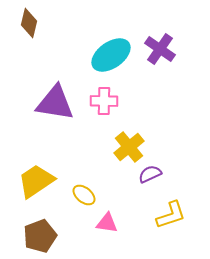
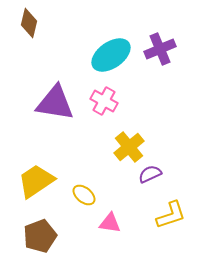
purple cross: rotated 32 degrees clockwise
pink cross: rotated 28 degrees clockwise
pink triangle: moved 3 px right
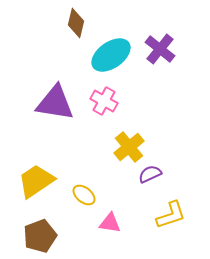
brown diamond: moved 47 px right
purple cross: rotated 28 degrees counterclockwise
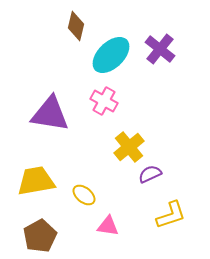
brown diamond: moved 3 px down
cyan ellipse: rotated 9 degrees counterclockwise
purple triangle: moved 5 px left, 11 px down
yellow trapezoid: rotated 24 degrees clockwise
pink triangle: moved 2 px left, 3 px down
brown pentagon: rotated 8 degrees counterclockwise
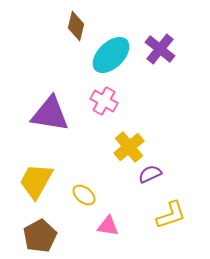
yellow trapezoid: rotated 51 degrees counterclockwise
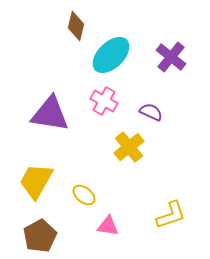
purple cross: moved 11 px right, 8 px down
purple semicircle: moved 1 px right, 62 px up; rotated 50 degrees clockwise
